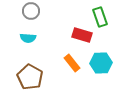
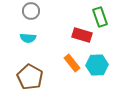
cyan hexagon: moved 4 px left, 2 px down
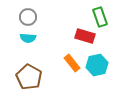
gray circle: moved 3 px left, 6 px down
red rectangle: moved 3 px right, 1 px down
cyan hexagon: rotated 10 degrees counterclockwise
brown pentagon: moved 1 px left
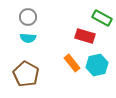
green rectangle: moved 2 px right, 1 px down; rotated 42 degrees counterclockwise
brown pentagon: moved 3 px left, 3 px up
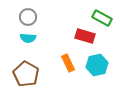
orange rectangle: moved 4 px left; rotated 12 degrees clockwise
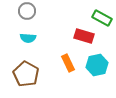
gray circle: moved 1 px left, 6 px up
red rectangle: moved 1 px left
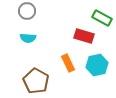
brown pentagon: moved 10 px right, 7 px down
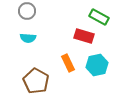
green rectangle: moved 3 px left, 1 px up
